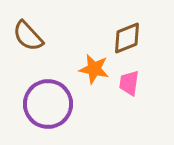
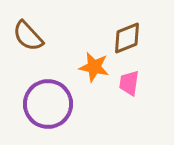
orange star: moved 2 px up
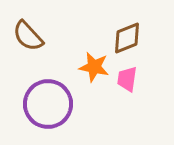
pink trapezoid: moved 2 px left, 4 px up
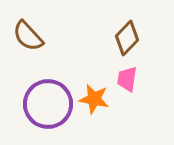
brown diamond: rotated 24 degrees counterclockwise
orange star: moved 32 px down
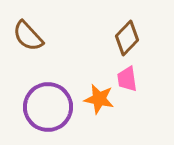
pink trapezoid: rotated 16 degrees counterclockwise
orange star: moved 5 px right
purple circle: moved 3 px down
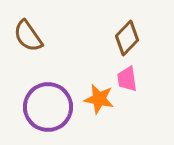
brown semicircle: rotated 8 degrees clockwise
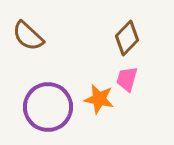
brown semicircle: rotated 12 degrees counterclockwise
pink trapezoid: rotated 24 degrees clockwise
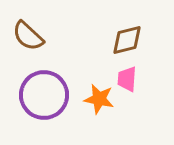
brown diamond: moved 2 px down; rotated 32 degrees clockwise
pink trapezoid: rotated 12 degrees counterclockwise
purple circle: moved 4 px left, 12 px up
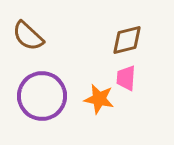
pink trapezoid: moved 1 px left, 1 px up
purple circle: moved 2 px left, 1 px down
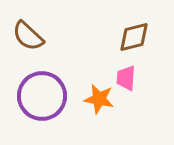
brown diamond: moved 7 px right, 3 px up
